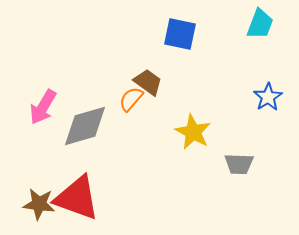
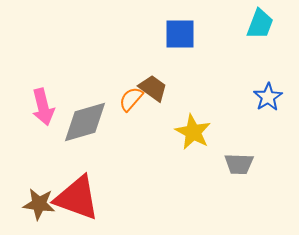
blue square: rotated 12 degrees counterclockwise
brown trapezoid: moved 5 px right, 6 px down
pink arrow: rotated 45 degrees counterclockwise
gray diamond: moved 4 px up
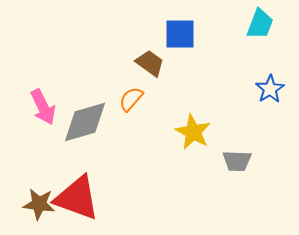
brown trapezoid: moved 3 px left, 25 px up
blue star: moved 2 px right, 8 px up
pink arrow: rotated 12 degrees counterclockwise
gray trapezoid: moved 2 px left, 3 px up
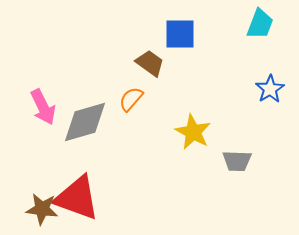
brown star: moved 3 px right, 5 px down
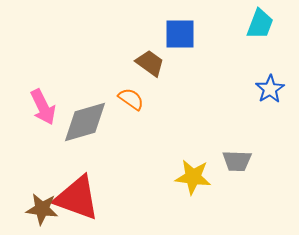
orange semicircle: rotated 84 degrees clockwise
yellow star: moved 45 px down; rotated 21 degrees counterclockwise
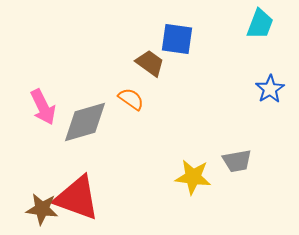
blue square: moved 3 px left, 5 px down; rotated 8 degrees clockwise
gray trapezoid: rotated 12 degrees counterclockwise
